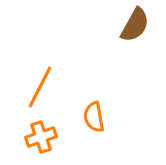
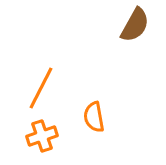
orange line: moved 1 px right, 1 px down
orange cross: moved 1 px right, 1 px up
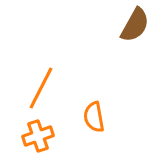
orange cross: moved 4 px left
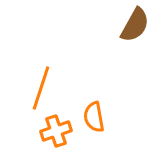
orange line: rotated 9 degrees counterclockwise
orange cross: moved 18 px right, 5 px up
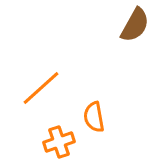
orange line: rotated 30 degrees clockwise
orange cross: moved 3 px right, 11 px down
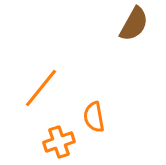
brown semicircle: moved 1 px left, 1 px up
orange line: rotated 9 degrees counterclockwise
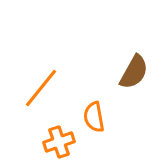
brown semicircle: moved 48 px down
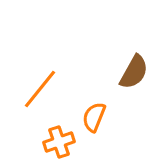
orange line: moved 1 px left, 1 px down
orange semicircle: rotated 32 degrees clockwise
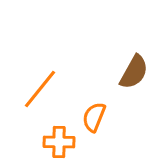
orange cross: rotated 20 degrees clockwise
